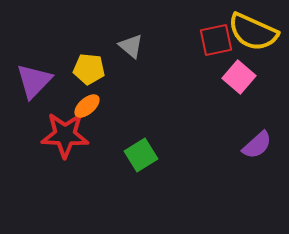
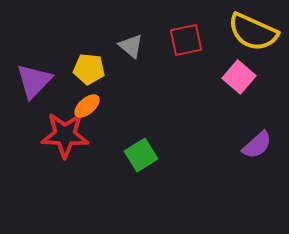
red square: moved 30 px left
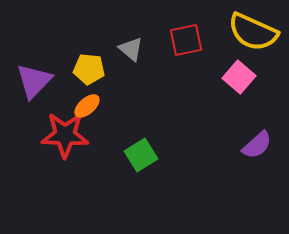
gray triangle: moved 3 px down
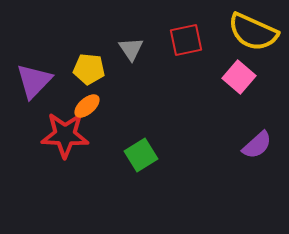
gray triangle: rotated 16 degrees clockwise
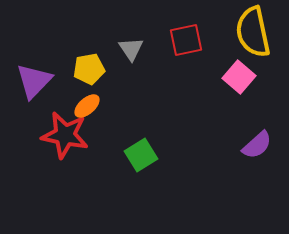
yellow semicircle: rotated 54 degrees clockwise
yellow pentagon: rotated 16 degrees counterclockwise
red star: rotated 9 degrees clockwise
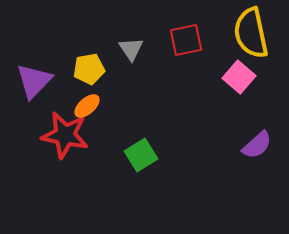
yellow semicircle: moved 2 px left, 1 px down
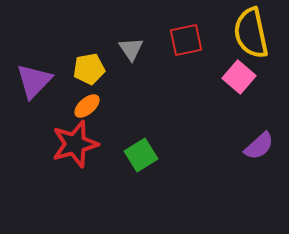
red star: moved 10 px right, 9 px down; rotated 27 degrees counterclockwise
purple semicircle: moved 2 px right, 1 px down
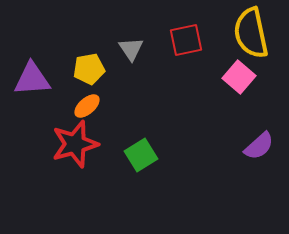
purple triangle: moved 2 px left, 2 px up; rotated 42 degrees clockwise
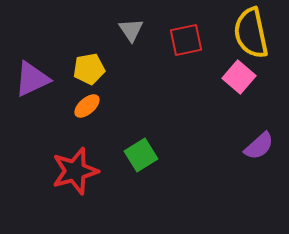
gray triangle: moved 19 px up
purple triangle: rotated 21 degrees counterclockwise
red star: moved 27 px down
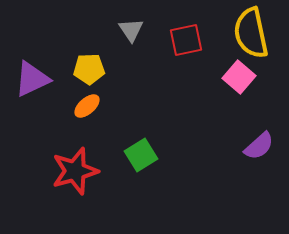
yellow pentagon: rotated 8 degrees clockwise
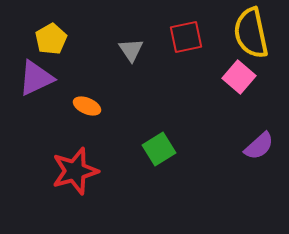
gray triangle: moved 20 px down
red square: moved 3 px up
yellow pentagon: moved 38 px left, 30 px up; rotated 28 degrees counterclockwise
purple triangle: moved 4 px right, 1 px up
orange ellipse: rotated 64 degrees clockwise
green square: moved 18 px right, 6 px up
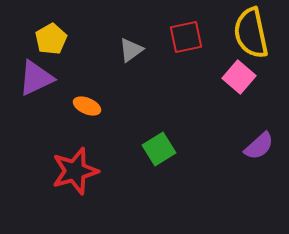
gray triangle: rotated 28 degrees clockwise
